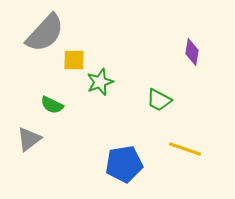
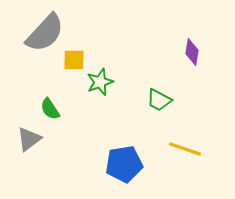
green semicircle: moved 2 px left, 4 px down; rotated 30 degrees clockwise
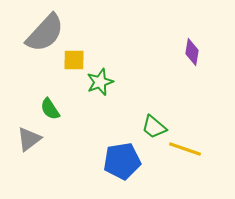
green trapezoid: moved 5 px left, 27 px down; rotated 12 degrees clockwise
blue pentagon: moved 2 px left, 3 px up
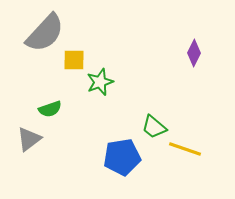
purple diamond: moved 2 px right, 1 px down; rotated 16 degrees clockwise
green semicircle: rotated 75 degrees counterclockwise
blue pentagon: moved 4 px up
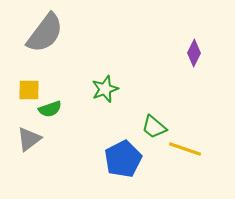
gray semicircle: rotated 6 degrees counterclockwise
yellow square: moved 45 px left, 30 px down
green star: moved 5 px right, 7 px down
blue pentagon: moved 1 px right, 2 px down; rotated 18 degrees counterclockwise
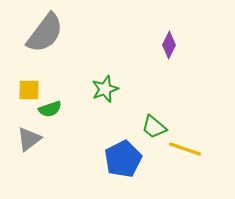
purple diamond: moved 25 px left, 8 px up
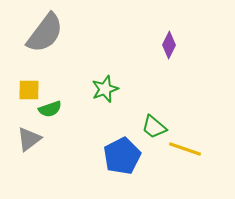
blue pentagon: moved 1 px left, 3 px up
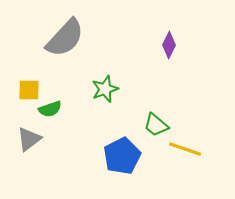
gray semicircle: moved 20 px right, 5 px down; rotated 6 degrees clockwise
green trapezoid: moved 2 px right, 2 px up
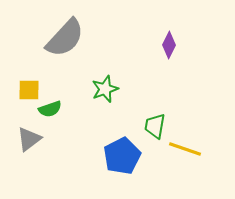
green trapezoid: moved 1 px left, 1 px down; rotated 60 degrees clockwise
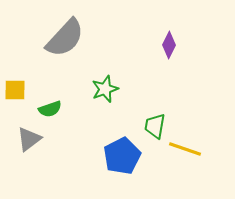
yellow square: moved 14 px left
